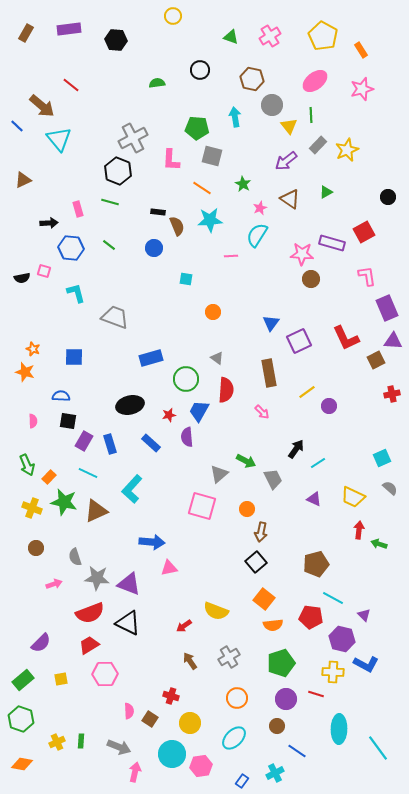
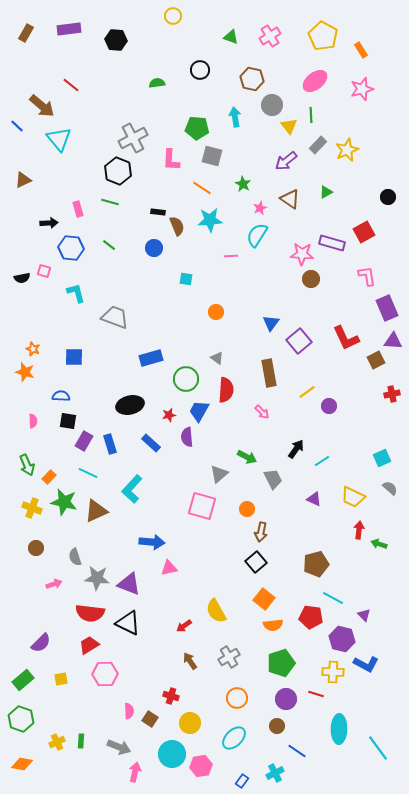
orange circle at (213, 312): moved 3 px right
purple square at (299, 341): rotated 15 degrees counterclockwise
green arrow at (246, 461): moved 1 px right, 4 px up
cyan line at (318, 463): moved 4 px right, 2 px up
yellow semicircle at (216, 611): rotated 40 degrees clockwise
red semicircle at (90, 613): rotated 28 degrees clockwise
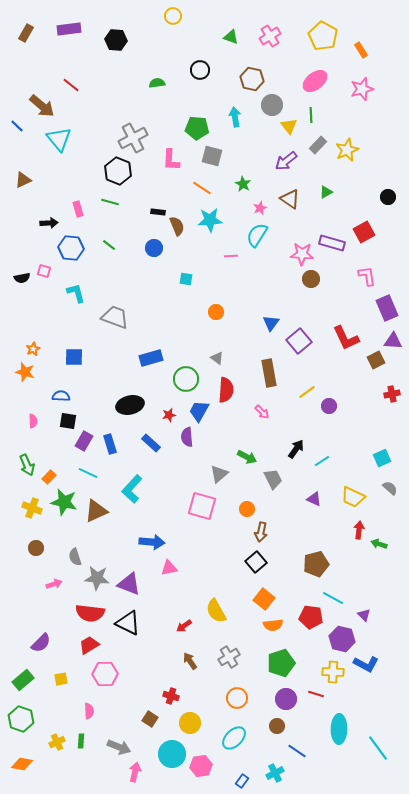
orange star at (33, 349): rotated 24 degrees clockwise
pink semicircle at (129, 711): moved 40 px left
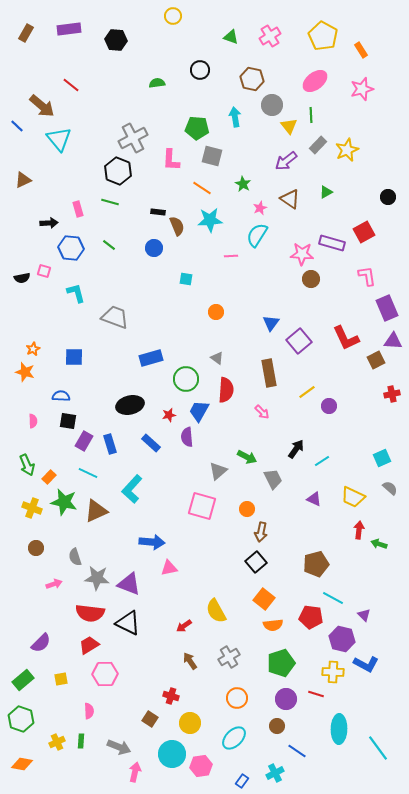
gray triangle at (219, 474): moved 1 px left, 3 px up
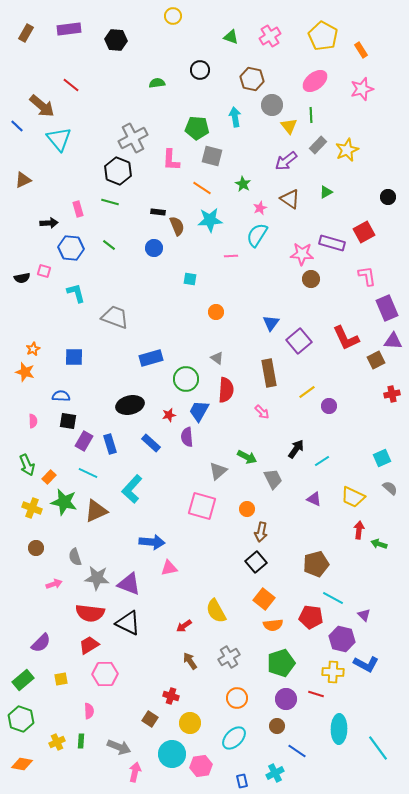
cyan square at (186, 279): moved 4 px right
blue rectangle at (242, 781): rotated 48 degrees counterclockwise
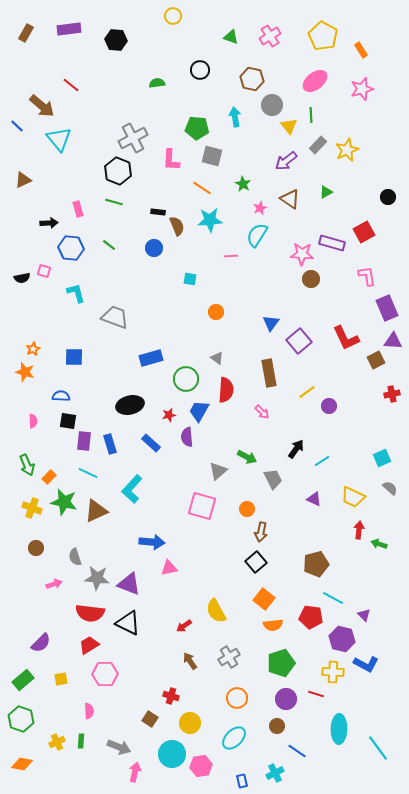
green line at (110, 202): moved 4 px right
purple rectangle at (84, 441): rotated 24 degrees counterclockwise
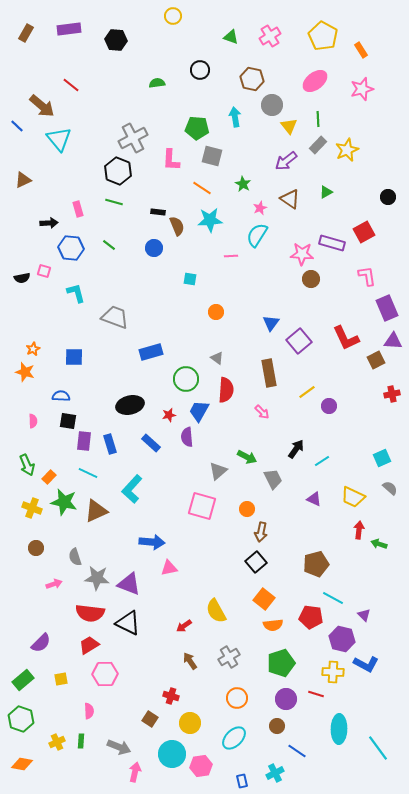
green line at (311, 115): moved 7 px right, 4 px down
blue rectangle at (151, 358): moved 6 px up
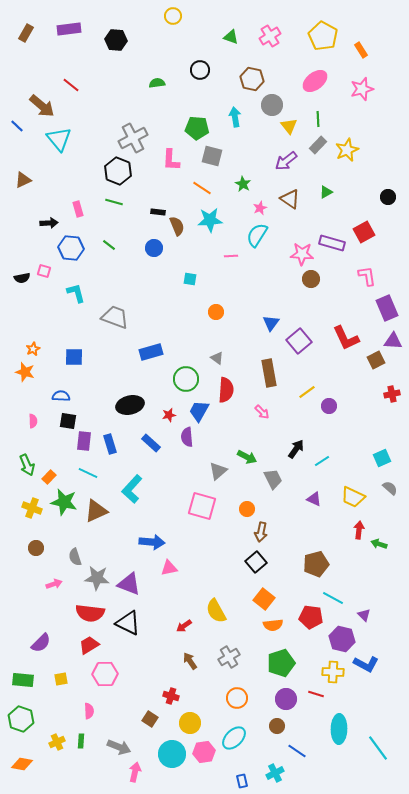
green rectangle at (23, 680): rotated 45 degrees clockwise
pink hexagon at (201, 766): moved 3 px right, 14 px up
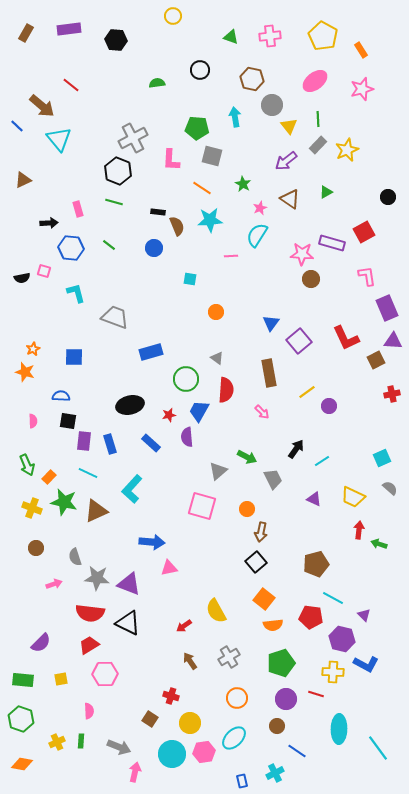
pink cross at (270, 36): rotated 25 degrees clockwise
